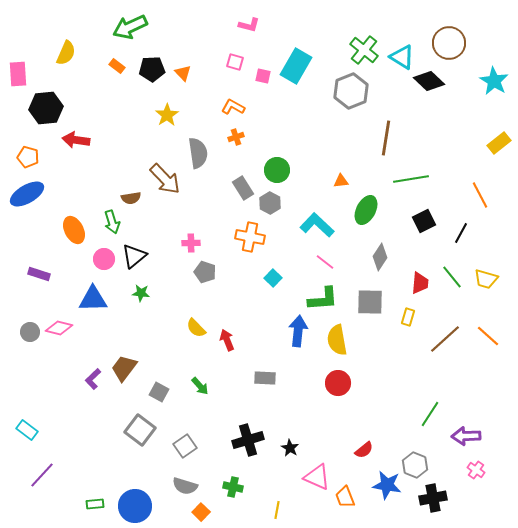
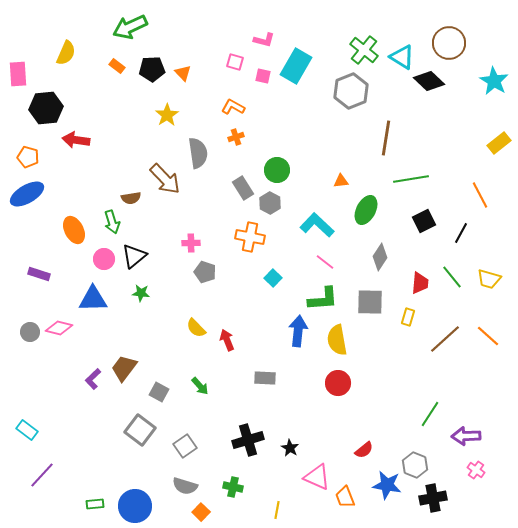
pink L-shape at (249, 25): moved 15 px right, 15 px down
yellow trapezoid at (486, 279): moved 3 px right
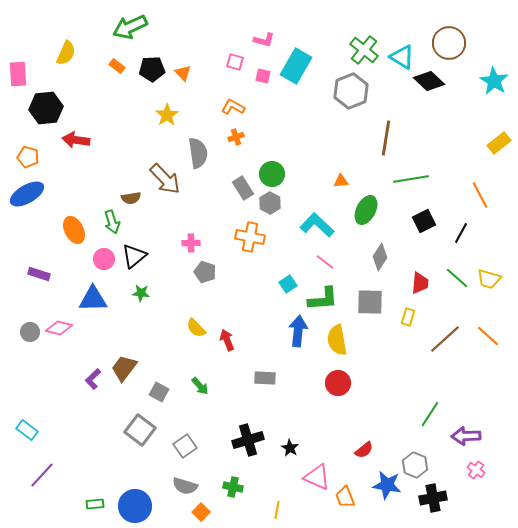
green circle at (277, 170): moved 5 px left, 4 px down
green line at (452, 277): moved 5 px right, 1 px down; rotated 10 degrees counterclockwise
cyan square at (273, 278): moved 15 px right, 6 px down; rotated 12 degrees clockwise
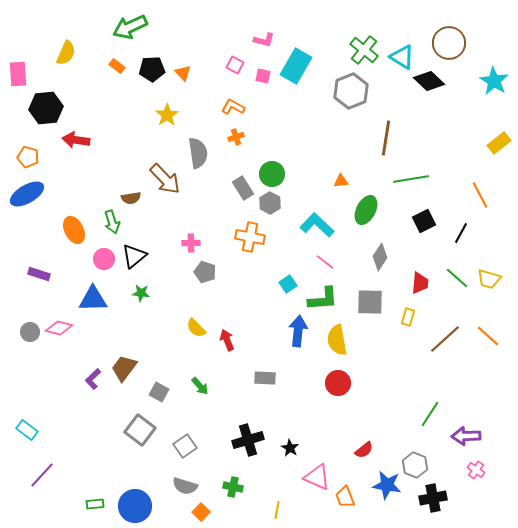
pink square at (235, 62): moved 3 px down; rotated 12 degrees clockwise
